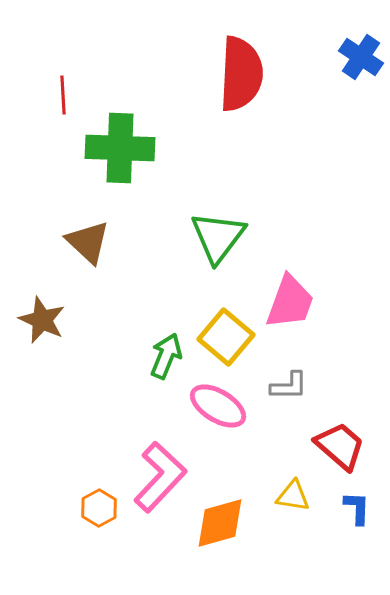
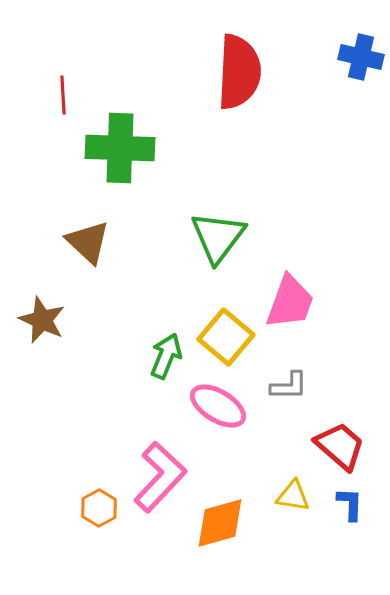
blue cross: rotated 21 degrees counterclockwise
red semicircle: moved 2 px left, 2 px up
blue L-shape: moved 7 px left, 4 px up
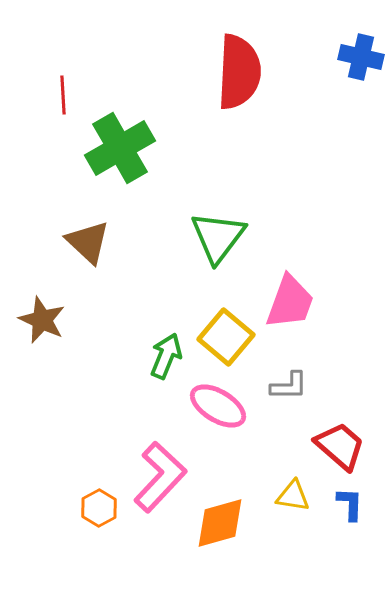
green cross: rotated 32 degrees counterclockwise
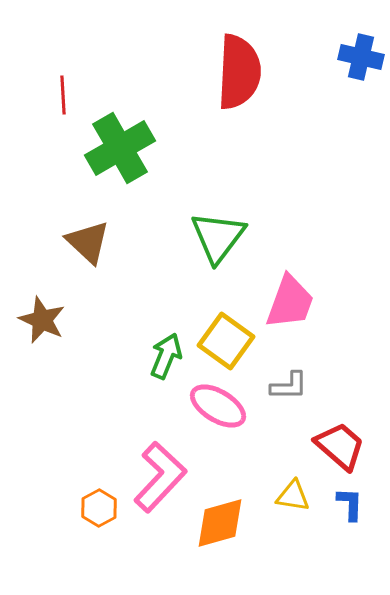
yellow square: moved 4 px down; rotated 4 degrees counterclockwise
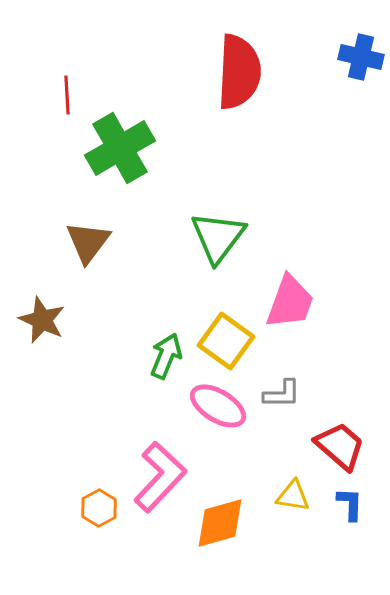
red line: moved 4 px right
brown triangle: rotated 24 degrees clockwise
gray L-shape: moved 7 px left, 8 px down
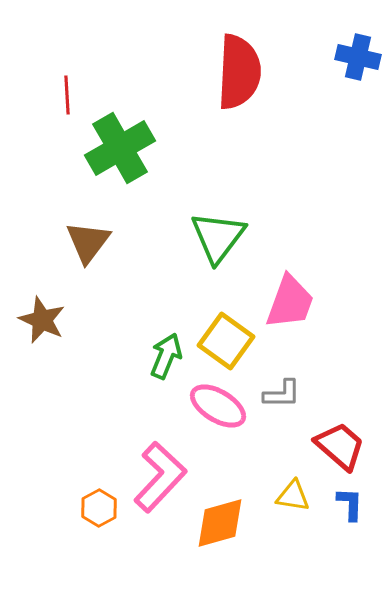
blue cross: moved 3 px left
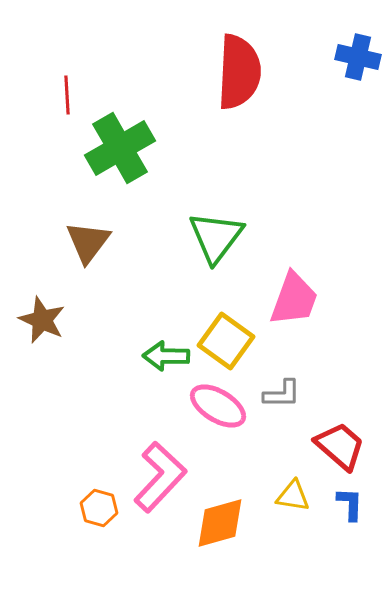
green triangle: moved 2 px left
pink trapezoid: moved 4 px right, 3 px up
green arrow: rotated 111 degrees counterclockwise
orange hexagon: rotated 15 degrees counterclockwise
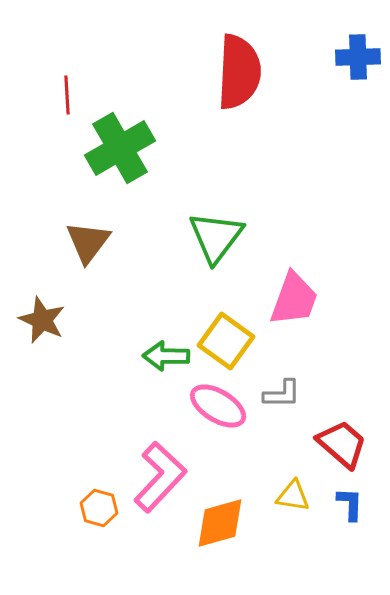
blue cross: rotated 15 degrees counterclockwise
red trapezoid: moved 2 px right, 2 px up
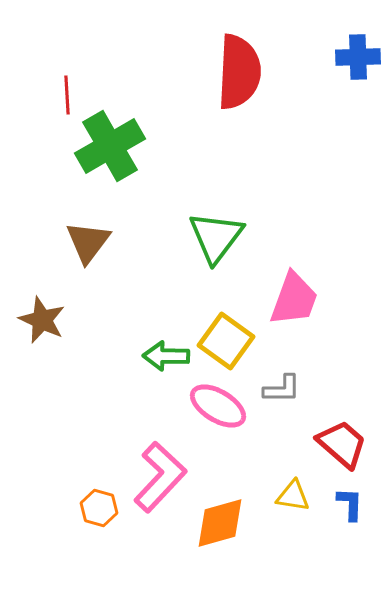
green cross: moved 10 px left, 2 px up
gray L-shape: moved 5 px up
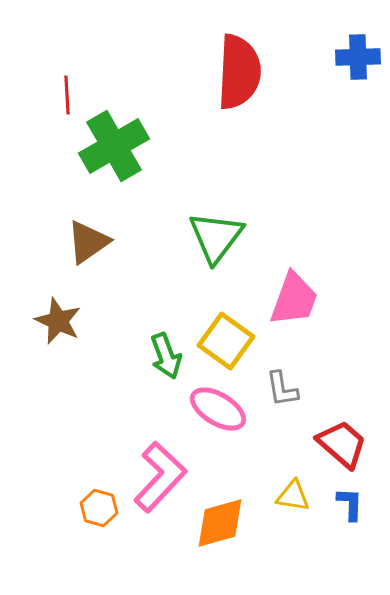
green cross: moved 4 px right
brown triangle: rotated 18 degrees clockwise
brown star: moved 16 px right, 1 px down
green arrow: rotated 111 degrees counterclockwise
gray L-shape: rotated 81 degrees clockwise
pink ellipse: moved 3 px down
